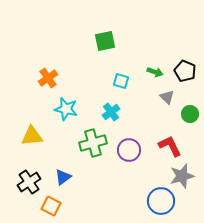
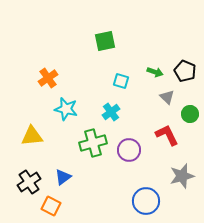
red L-shape: moved 3 px left, 11 px up
blue circle: moved 15 px left
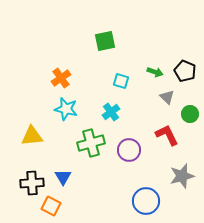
orange cross: moved 13 px right
green cross: moved 2 px left
blue triangle: rotated 24 degrees counterclockwise
black cross: moved 3 px right, 1 px down; rotated 30 degrees clockwise
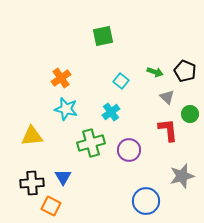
green square: moved 2 px left, 5 px up
cyan square: rotated 21 degrees clockwise
red L-shape: moved 1 px right, 5 px up; rotated 20 degrees clockwise
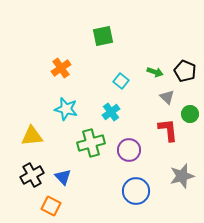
orange cross: moved 10 px up
blue triangle: rotated 12 degrees counterclockwise
black cross: moved 8 px up; rotated 25 degrees counterclockwise
blue circle: moved 10 px left, 10 px up
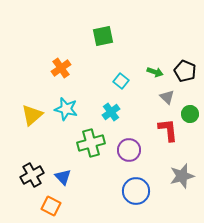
yellow triangle: moved 21 px up; rotated 35 degrees counterclockwise
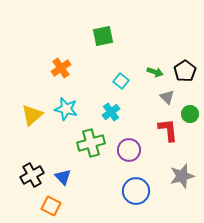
black pentagon: rotated 15 degrees clockwise
